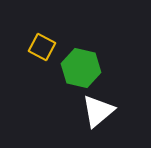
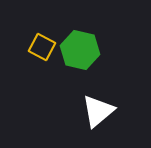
green hexagon: moved 1 px left, 18 px up
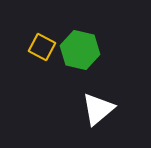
white triangle: moved 2 px up
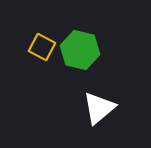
white triangle: moved 1 px right, 1 px up
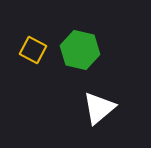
yellow square: moved 9 px left, 3 px down
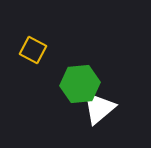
green hexagon: moved 34 px down; rotated 18 degrees counterclockwise
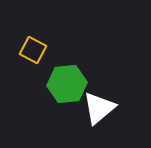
green hexagon: moved 13 px left
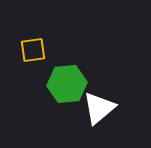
yellow square: rotated 36 degrees counterclockwise
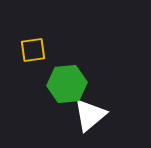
white triangle: moved 9 px left, 7 px down
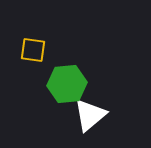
yellow square: rotated 16 degrees clockwise
